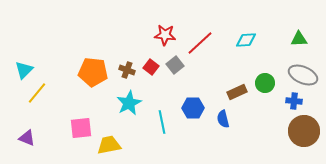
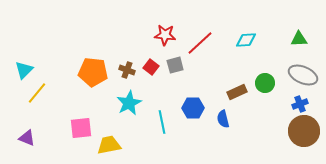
gray square: rotated 24 degrees clockwise
blue cross: moved 6 px right, 3 px down; rotated 28 degrees counterclockwise
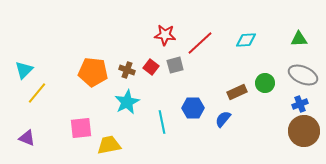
cyan star: moved 2 px left, 1 px up
blue semicircle: rotated 54 degrees clockwise
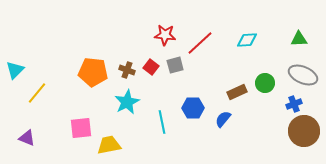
cyan diamond: moved 1 px right
cyan triangle: moved 9 px left
blue cross: moved 6 px left
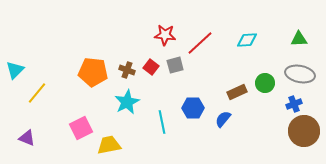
gray ellipse: moved 3 px left, 1 px up; rotated 12 degrees counterclockwise
pink square: rotated 20 degrees counterclockwise
